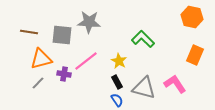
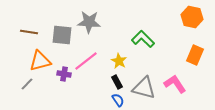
orange triangle: moved 1 px left, 2 px down
gray line: moved 11 px left, 1 px down
blue semicircle: moved 1 px right
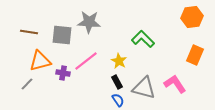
orange hexagon: rotated 20 degrees counterclockwise
purple cross: moved 1 px left, 1 px up
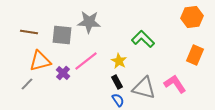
purple cross: rotated 32 degrees clockwise
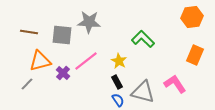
gray triangle: moved 1 px left, 4 px down
